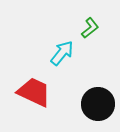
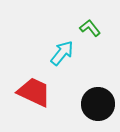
green L-shape: rotated 90 degrees counterclockwise
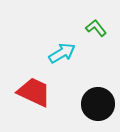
green L-shape: moved 6 px right
cyan arrow: rotated 20 degrees clockwise
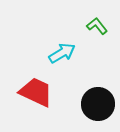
green L-shape: moved 1 px right, 2 px up
red trapezoid: moved 2 px right
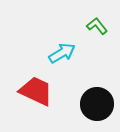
red trapezoid: moved 1 px up
black circle: moved 1 px left
